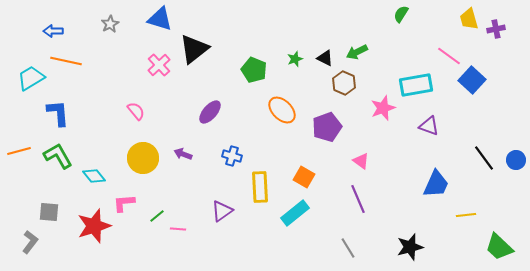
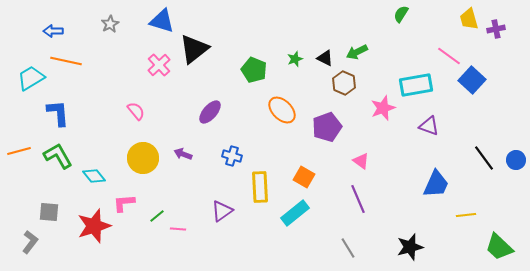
blue triangle at (160, 19): moved 2 px right, 2 px down
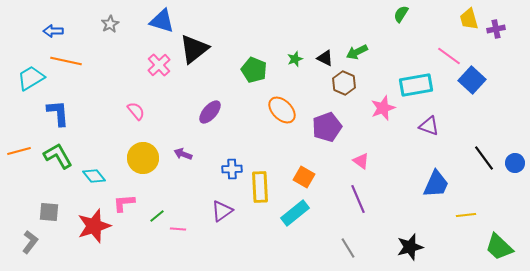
blue cross at (232, 156): moved 13 px down; rotated 18 degrees counterclockwise
blue circle at (516, 160): moved 1 px left, 3 px down
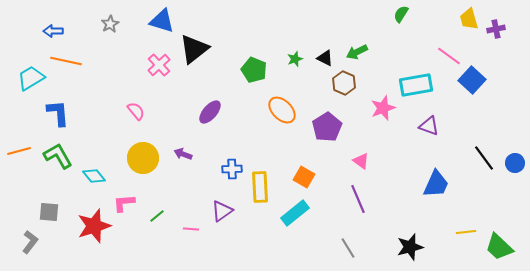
purple pentagon at (327, 127): rotated 12 degrees counterclockwise
yellow line at (466, 215): moved 17 px down
pink line at (178, 229): moved 13 px right
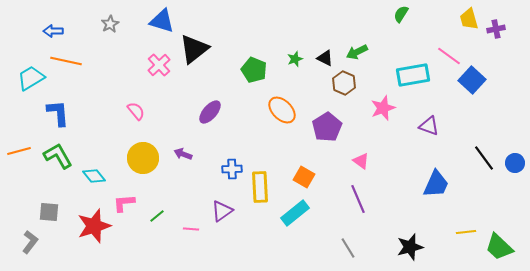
cyan rectangle at (416, 85): moved 3 px left, 10 px up
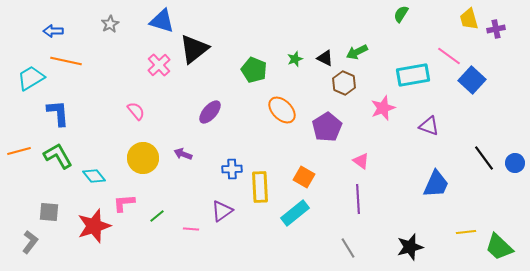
purple line at (358, 199): rotated 20 degrees clockwise
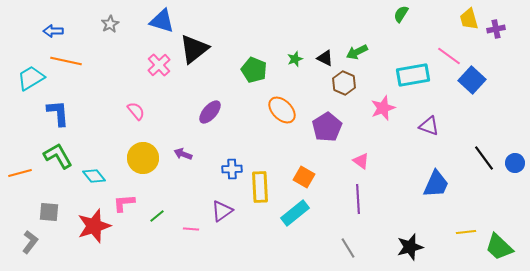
orange line at (19, 151): moved 1 px right, 22 px down
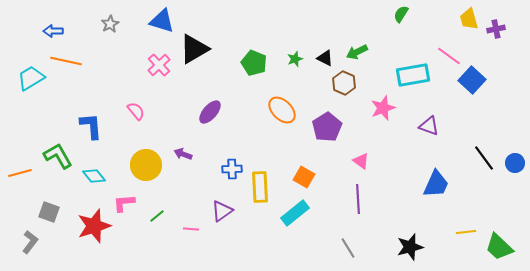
black triangle at (194, 49): rotated 8 degrees clockwise
green pentagon at (254, 70): moved 7 px up
blue L-shape at (58, 113): moved 33 px right, 13 px down
yellow circle at (143, 158): moved 3 px right, 7 px down
gray square at (49, 212): rotated 15 degrees clockwise
